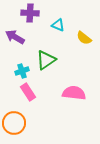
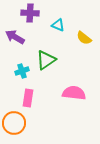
pink rectangle: moved 6 px down; rotated 42 degrees clockwise
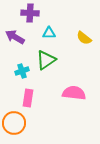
cyan triangle: moved 9 px left, 8 px down; rotated 24 degrees counterclockwise
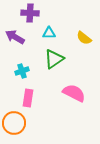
green triangle: moved 8 px right, 1 px up
pink semicircle: rotated 20 degrees clockwise
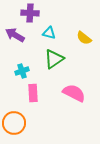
cyan triangle: rotated 16 degrees clockwise
purple arrow: moved 2 px up
pink rectangle: moved 5 px right, 5 px up; rotated 12 degrees counterclockwise
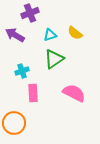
purple cross: rotated 24 degrees counterclockwise
cyan triangle: moved 1 px right, 2 px down; rotated 32 degrees counterclockwise
yellow semicircle: moved 9 px left, 5 px up
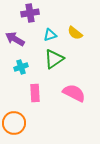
purple cross: rotated 12 degrees clockwise
purple arrow: moved 4 px down
cyan cross: moved 1 px left, 4 px up
pink rectangle: moved 2 px right
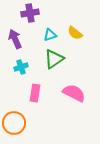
purple arrow: rotated 36 degrees clockwise
pink rectangle: rotated 12 degrees clockwise
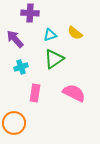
purple cross: rotated 12 degrees clockwise
purple arrow: rotated 18 degrees counterclockwise
